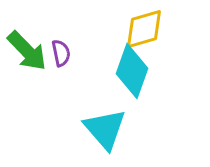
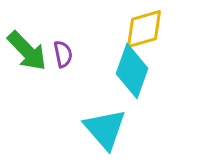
purple semicircle: moved 2 px right, 1 px down
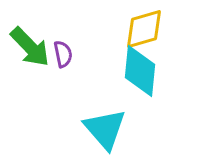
green arrow: moved 3 px right, 4 px up
cyan diamond: moved 8 px right; rotated 14 degrees counterclockwise
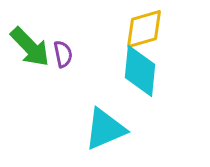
cyan triangle: rotated 48 degrees clockwise
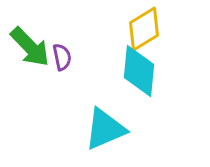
yellow diamond: rotated 15 degrees counterclockwise
purple semicircle: moved 1 px left, 3 px down
cyan diamond: moved 1 px left
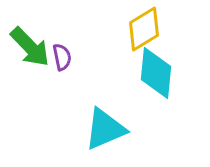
cyan diamond: moved 17 px right, 2 px down
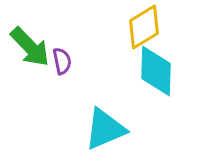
yellow diamond: moved 2 px up
purple semicircle: moved 4 px down
cyan diamond: moved 2 px up; rotated 4 degrees counterclockwise
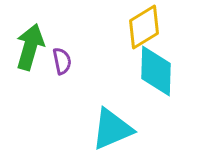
green arrow: rotated 120 degrees counterclockwise
cyan triangle: moved 7 px right
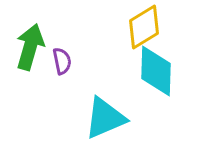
cyan triangle: moved 7 px left, 11 px up
